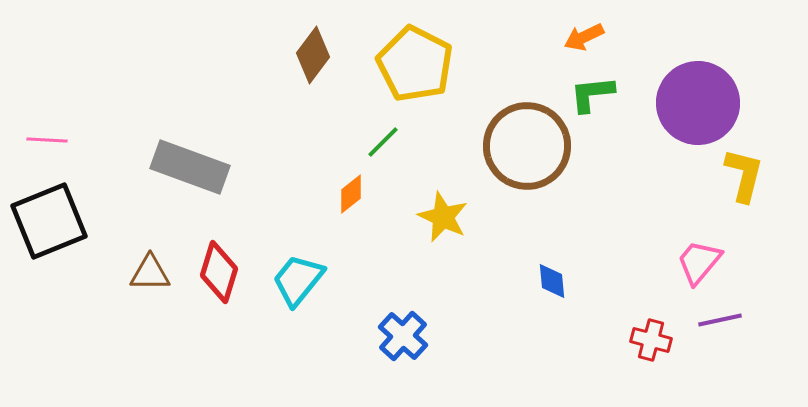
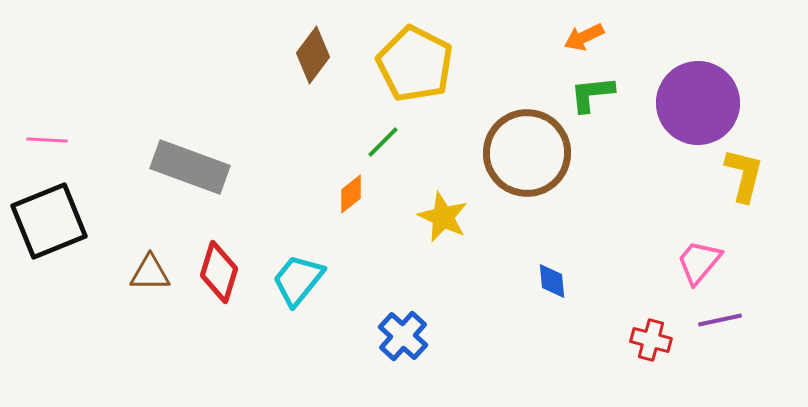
brown circle: moved 7 px down
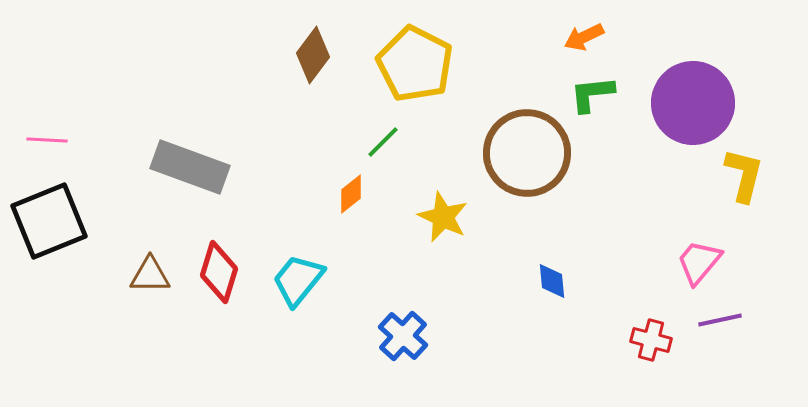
purple circle: moved 5 px left
brown triangle: moved 2 px down
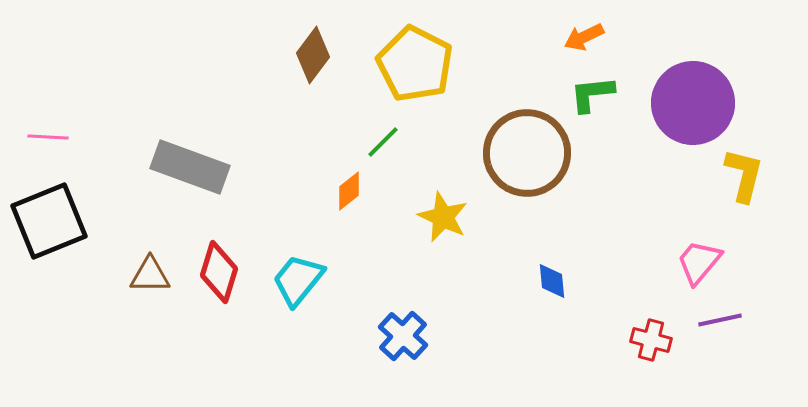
pink line: moved 1 px right, 3 px up
orange diamond: moved 2 px left, 3 px up
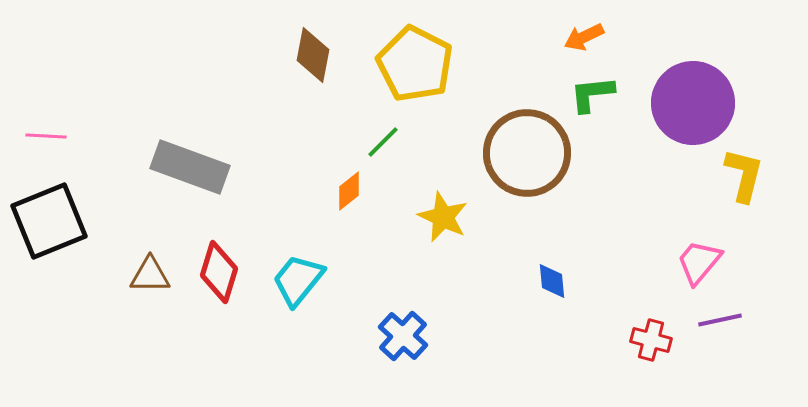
brown diamond: rotated 26 degrees counterclockwise
pink line: moved 2 px left, 1 px up
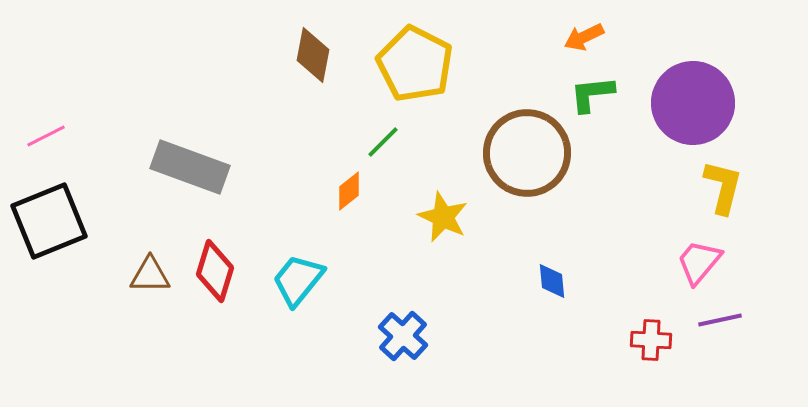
pink line: rotated 30 degrees counterclockwise
yellow L-shape: moved 21 px left, 12 px down
red diamond: moved 4 px left, 1 px up
red cross: rotated 12 degrees counterclockwise
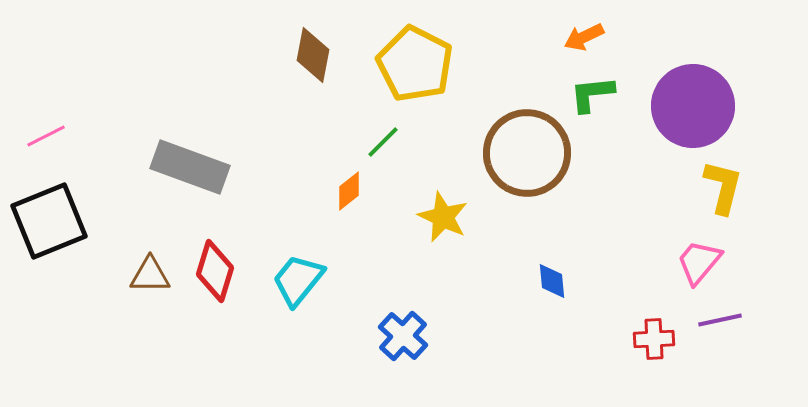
purple circle: moved 3 px down
red cross: moved 3 px right, 1 px up; rotated 6 degrees counterclockwise
